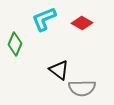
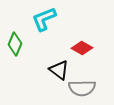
red diamond: moved 25 px down
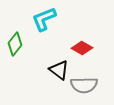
green diamond: rotated 15 degrees clockwise
gray semicircle: moved 2 px right, 3 px up
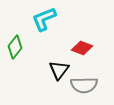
green diamond: moved 3 px down
red diamond: rotated 10 degrees counterclockwise
black triangle: rotated 30 degrees clockwise
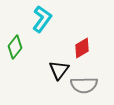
cyan L-shape: moved 2 px left; rotated 148 degrees clockwise
red diamond: rotated 50 degrees counterclockwise
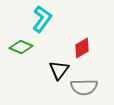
green diamond: moved 6 px right; rotated 75 degrees clockwise
gray semicircle: moved 2 px down
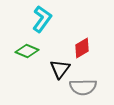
green diamond: moved 6 px right, 4 px down
black triangle: moved 1 px right, 1 px up
gray semicircle: moved 1 px left
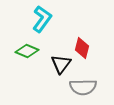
red diamond: rotated 45 degrees counterclockwise
black triangle: moved 1 px right, 5 px up
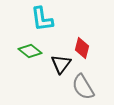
cyan L-shape: rotated 136 degrees clockwise
green diamond: moved 3 px right; rotated 15 degrees clockwise
gray semicircle: rotated 60 degrees clockwise
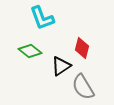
cyan L-shape: moved 1 px up; rotated 12 degrees counterclockwise
black triangle: moved 2 px down; rotated 20 degrees clockwise
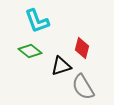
cyan L-shape: moved 5 px left, 3 px down
black triangle: rotated 15 degrees clockwise
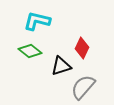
cyan L-shape: rotated 124 degrees clockwise
red diamond: rotated 10 degrees clockwise
gray semicircle: rotated 72 degrees clockwise
